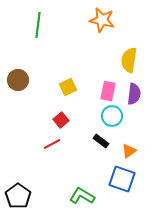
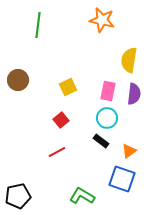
cyan circle: moved 5 px left, 2 px down
red line: moved 5 px right, 8 px down
black pentagon: rotated 25 degrees clockwise
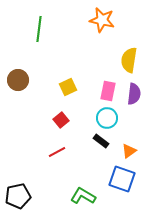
green line: moved 1 px right, 4 px down
green L-shape: moved 1 px right
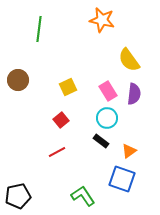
yellow semicircle: rotated 45 degrees counterclockwise
pink rectangle: rotated 42 degrees counterclockwise
green L-shape: rotated 25 degrees clockwise
